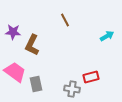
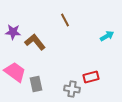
brown L-shape: moved 3 px right, 3 px up; rotated 115 degrees clockwise
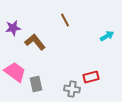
purple star: moved 4 px up; rotated 14 degrees counterclockwise
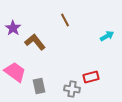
purple star: rotated 28 degrees counterclockwise
gray rectangle: moved 3 px right, 2 px down
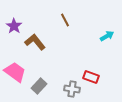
purple star: moved 1 px right, 2 px up
red rectangle: rotated 35 degrees clockwise
gray rectangle: rotated 56 degrees clockwise
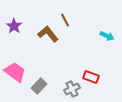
cyan arrow: rotated 56 degrees clockwise
brown L-shape: moved 13 px right, 8 px up
gray cross: rotated 35 degrees counterclockwise
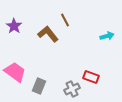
cyan arrow: rotated 40 degrees counterclockwise
gray rectangle: rotated 21 degrees counterclockwise
